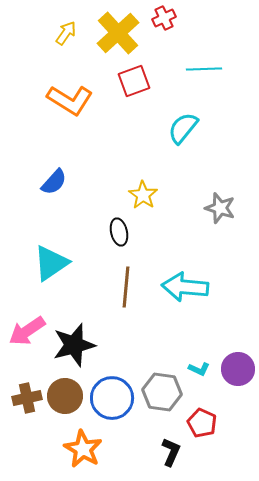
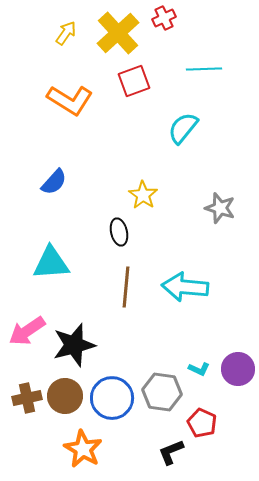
cyan triangle: rotated 30 degrees clockwise
black L-shape: rotated 136 degrees counterclockwise
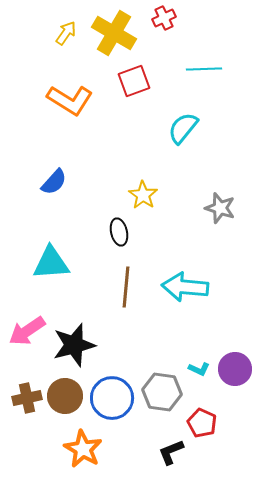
yellow cross: moved 4 px left; rotated 18 degrees counterclockwise
purple circle: moved 3 px left
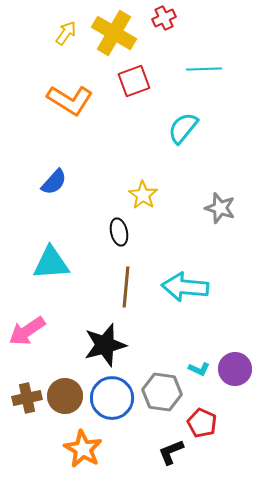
black star: moved 31 px right
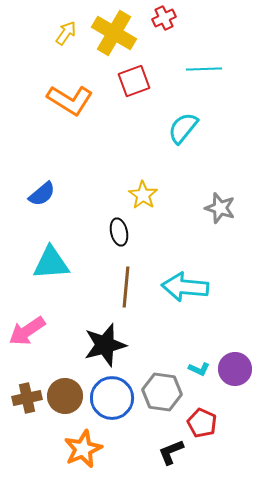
blue semicircle: moved 12 px left, 12 px down; rotated 8 degrees clockwise
orange star: rotated 18 degrees clockwise
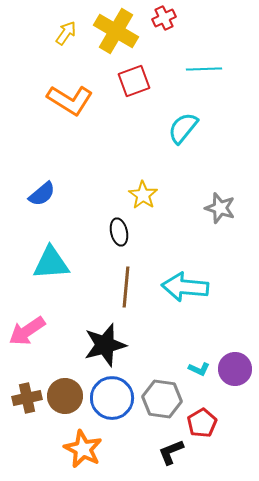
yellow cross: moved 2 px right, 2 px up
gray hexagon: moved 7 px down
red pentagon: rotated 16 degrees clockwise
orange star: rotated 21 degrees counterclockwise
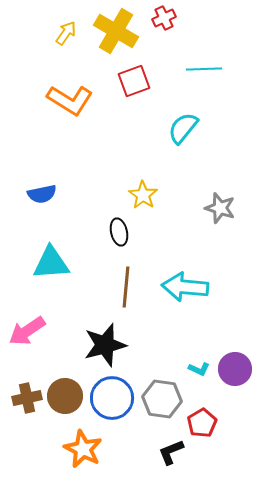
blue semicircle: rotated 28 degrees clockwise
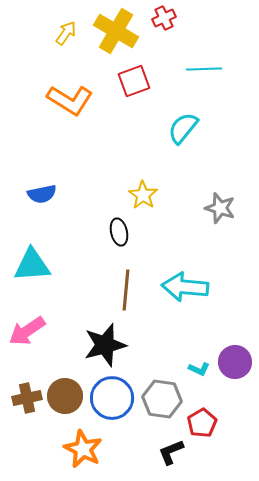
cyan triangle: moved 19 px left, 2 px down
brown line: moved 3 px down
purple circle: moved 7 px up
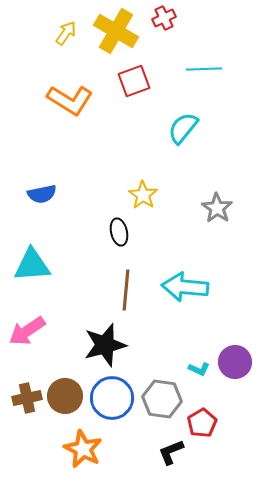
gray star: moved 3 px left; rotated 16 degrees clockwise
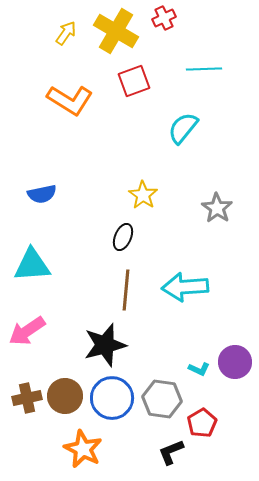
black ellipse: moved 4 px right, 5 px down; rotated 36 degrees clockwise
cyan arrow: rotated 9 degrees counterclockwise
